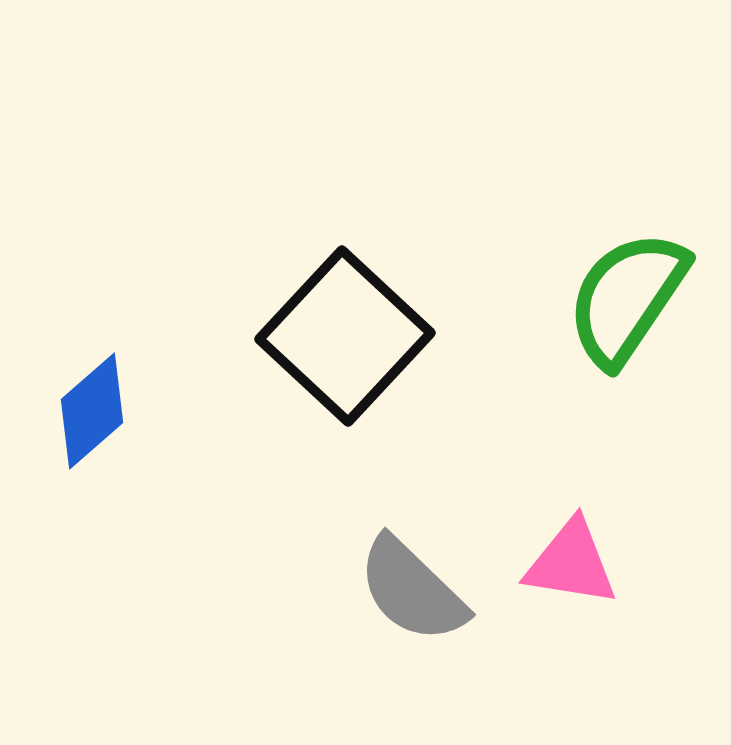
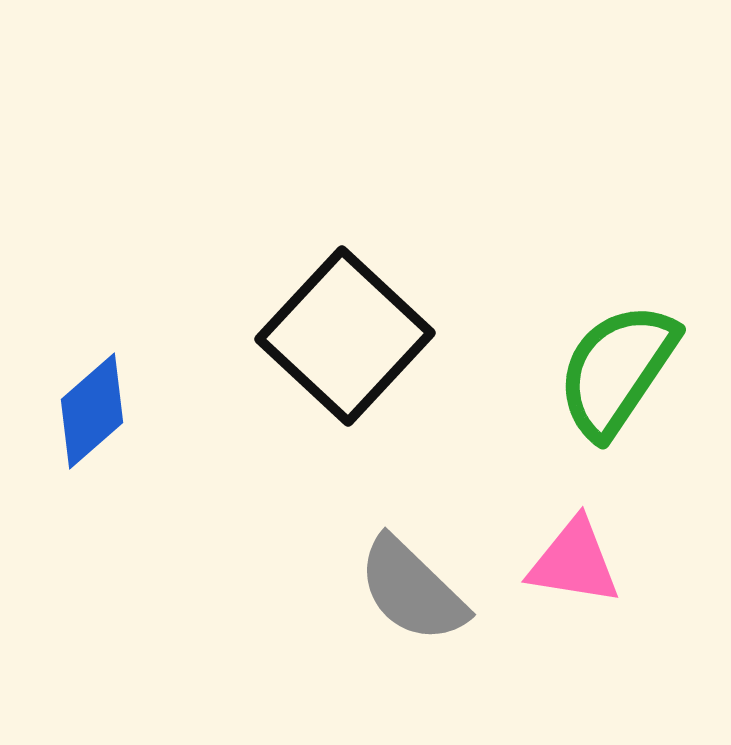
green semicircle: moved 10 px left, 72 px down
pink triangle: moved 3 px right, 1 px up
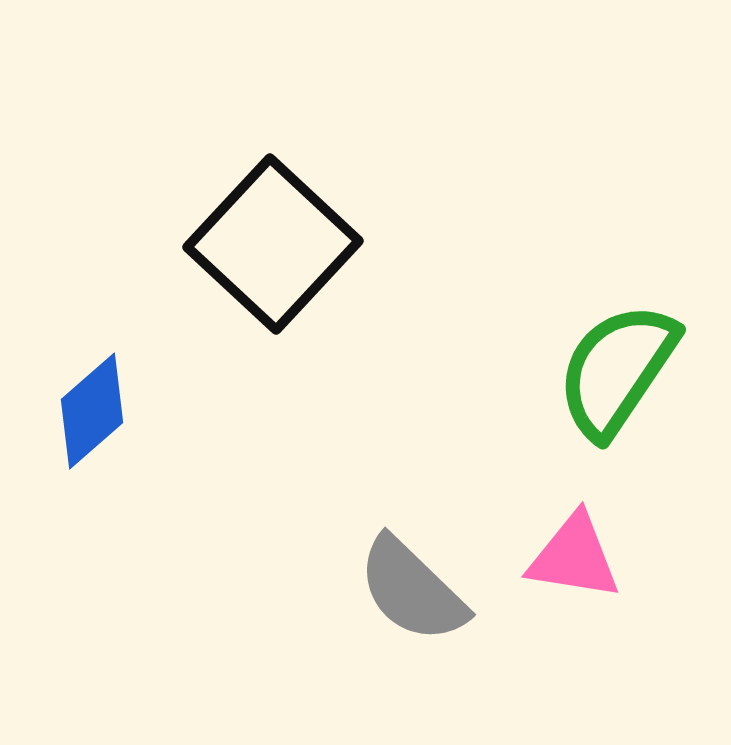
black square: moved 72 px left, 92 px up
pink triangle: moved 5 px up
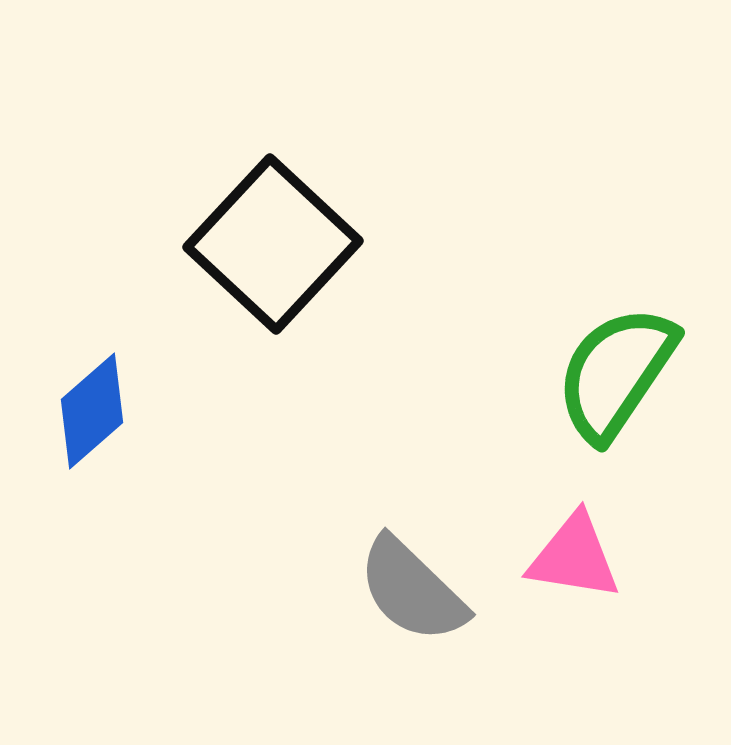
green semicircle: moved 1 px left, 3 px down
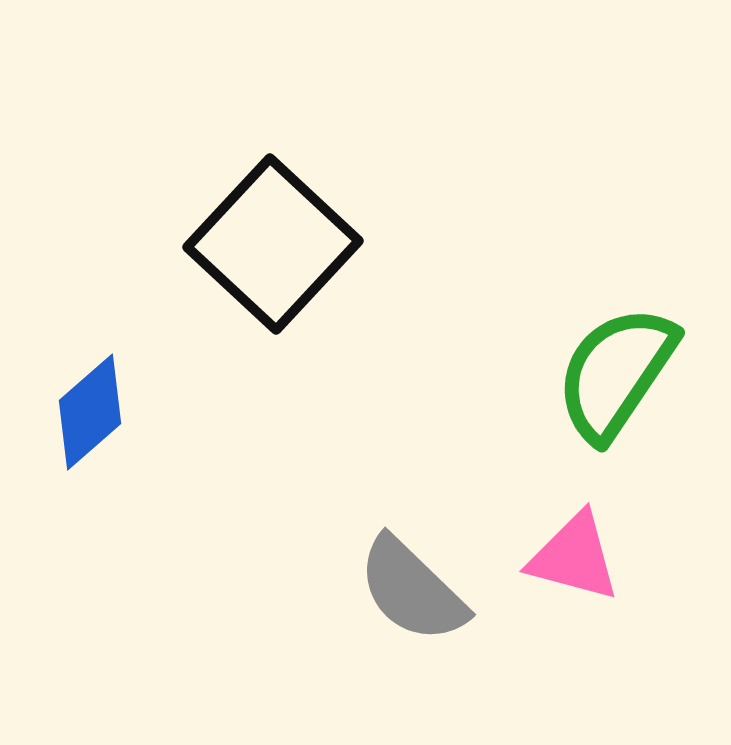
blue diamond: moved 2 px left, 1 px down
pink triangle: rotated 6 degrees clockwise
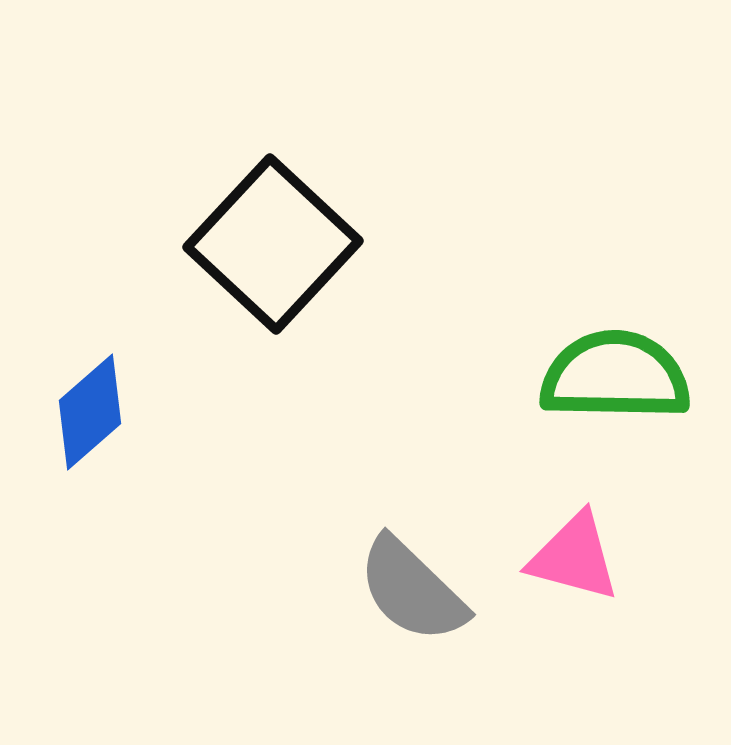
green semicircle: moved 1 px left, 3 px down; rotated 57 degrees clockwise
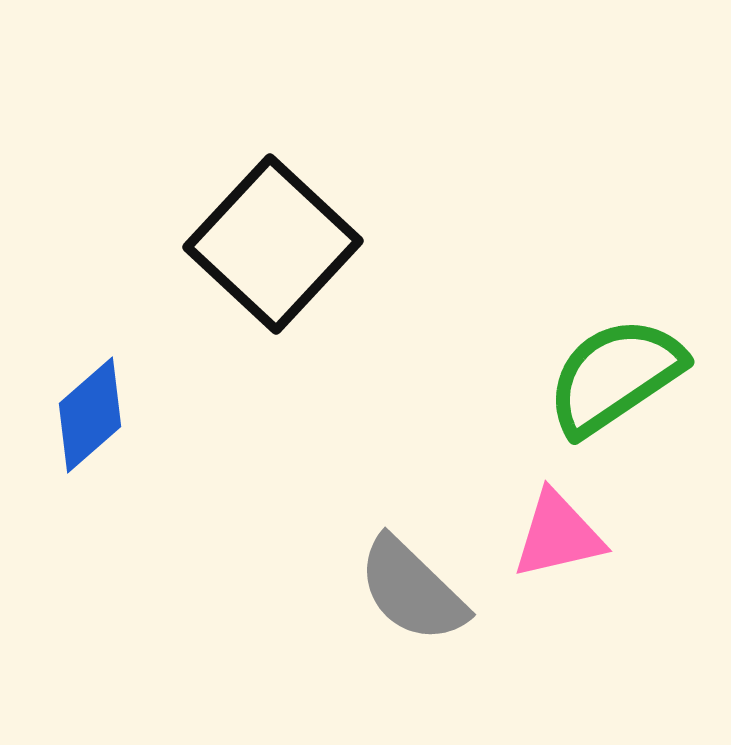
green semicircle: rotated 35 degrees counterclockwise
blue diamond: moved 3 px down
pink triangle: moved 16 px left, 22 px up; rotated 28 degrees counterclockwise
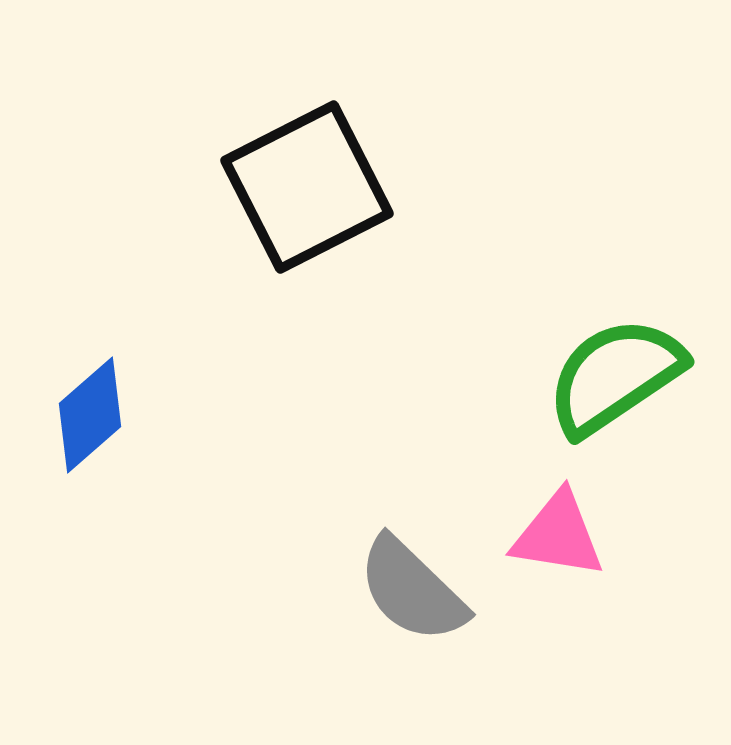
black square: moved 34 px right, 57 px up; rotated 20 degrees clockwise
pink triangle: rotated 22 degrees clockwise
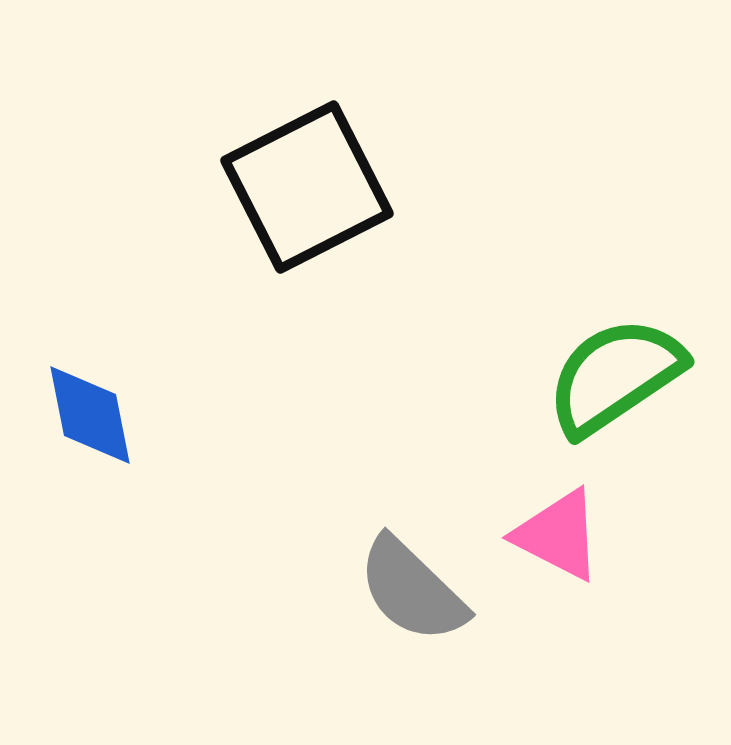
blue diamond: rotated 60 degrees counterclockwise
pink triangle: rotated 18 degrees clockwise
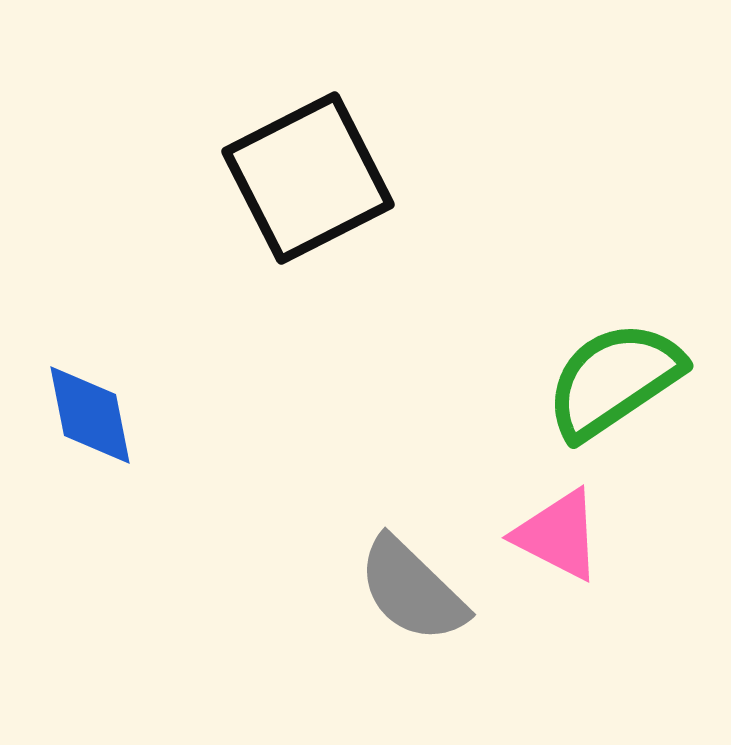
black square: moved 1 px right, 9 px up
green semicircle: moved 1 px left, 4 px down
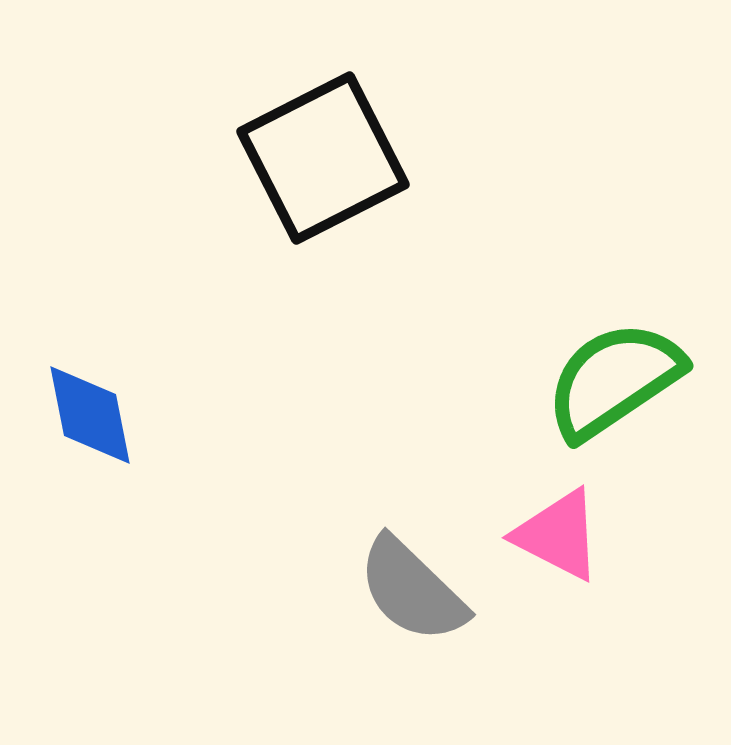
black square: moved 15 px right, 20 px up
